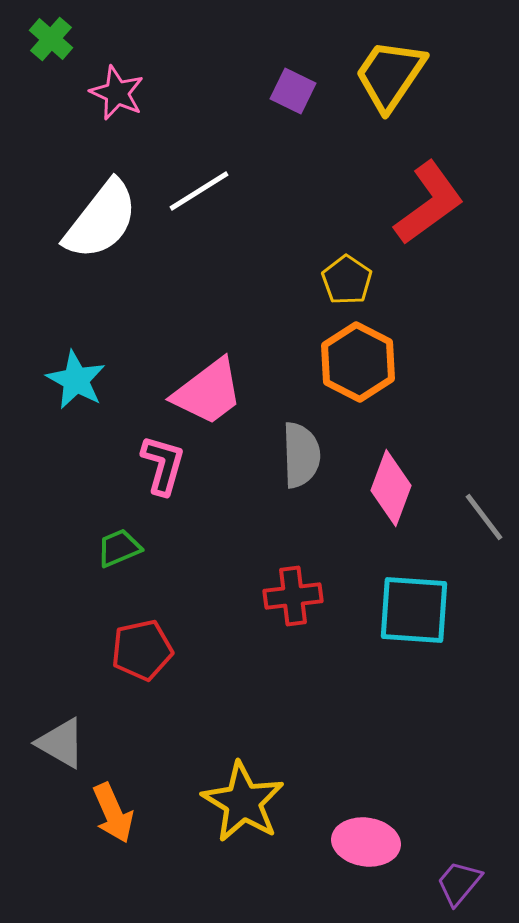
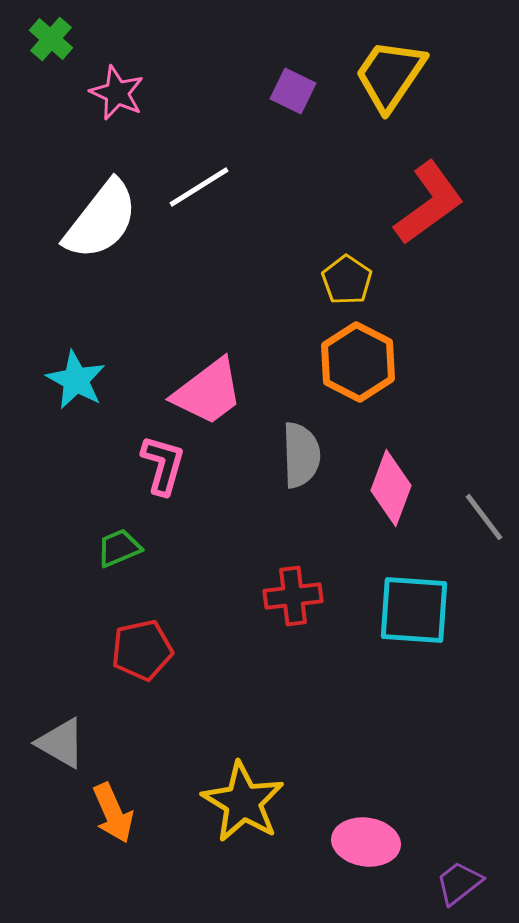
white line: moved 4 px up
purple trapezoid: rotated 12 degrees clockwise
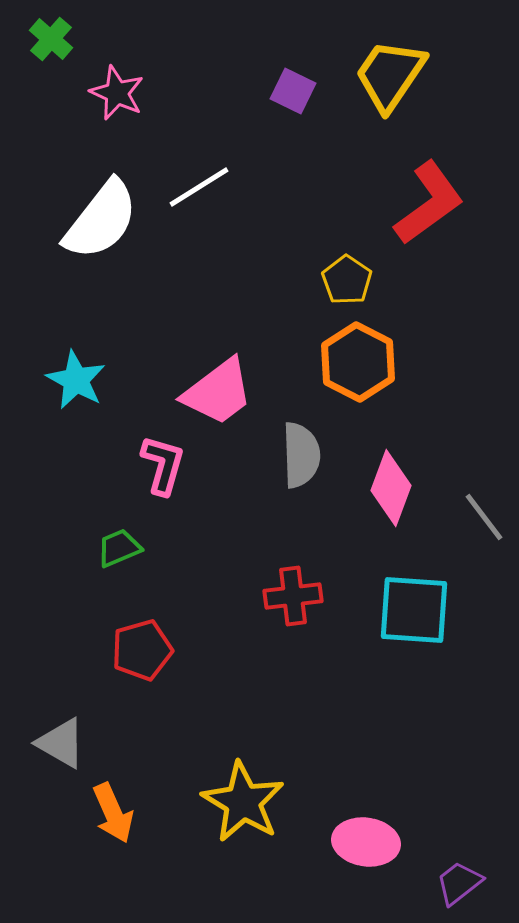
pink trapezoid: moved 10 px right
red pentagon: rotated 4 degrees counterclockwise
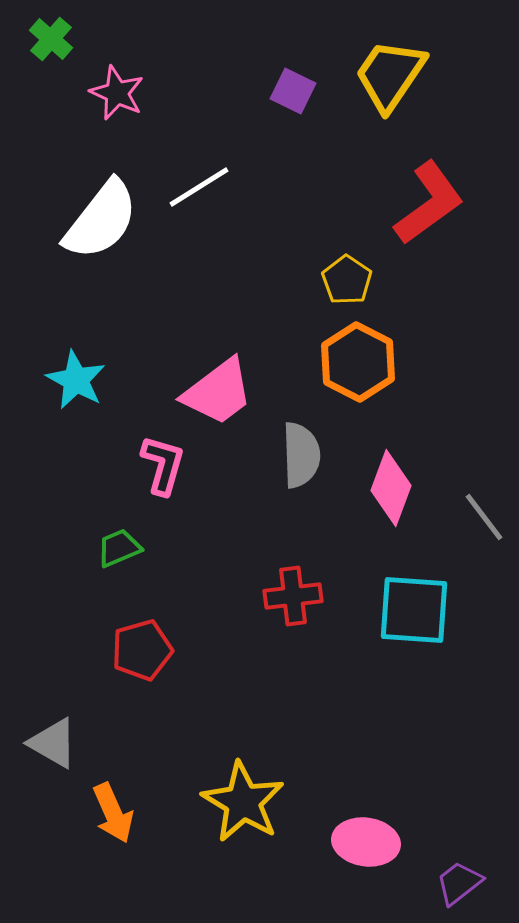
gray triangle: moved 8 px left
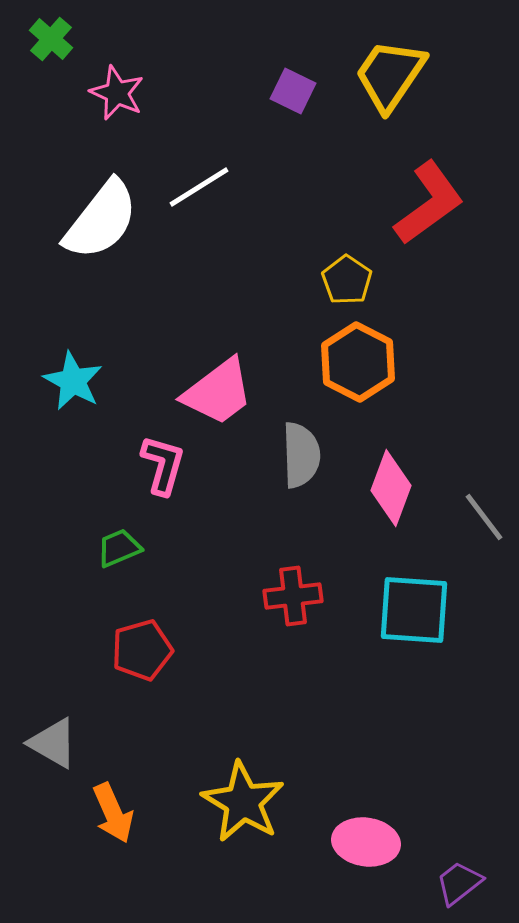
cyan star: moved 3 px left, 1 px down
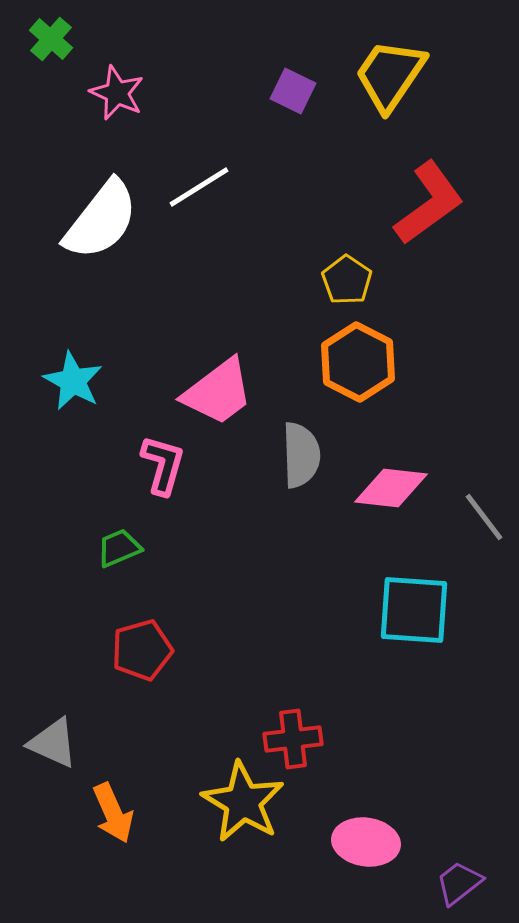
pink diamond: rotated 76 degrees clockwise
red cross: moved 143 px down
gray triangle: rotated 6 degrees counterclockwise
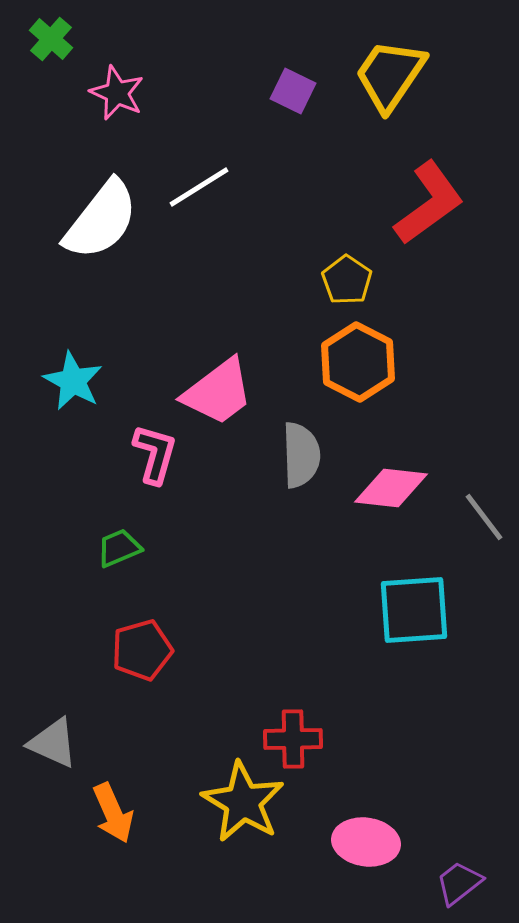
pink L-shape: moved 8 px left, 11 px up
cyan square: rotated 8 degrees counterclockwise
red cross: rotated 6 degrees clockwise
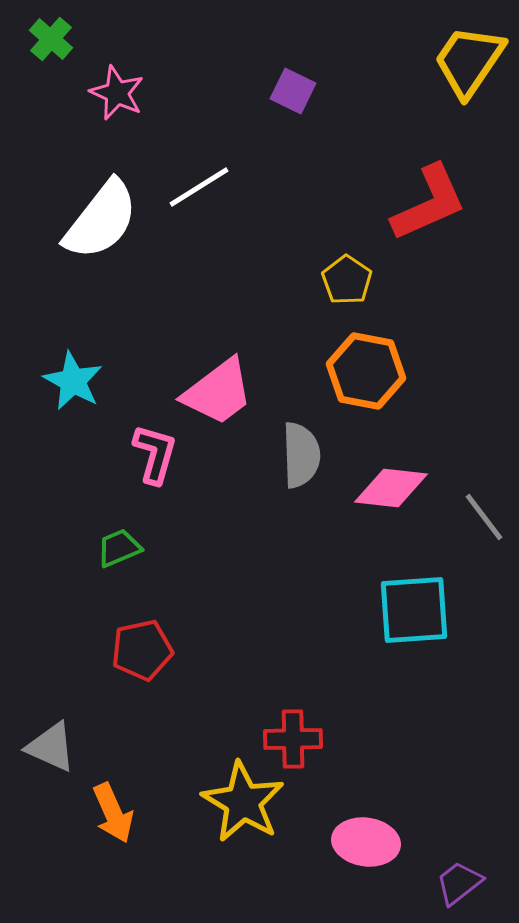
yellow trapezoid: moved 79 px right, 14 px up
red L-shape: rotated 12 degrees clockwise
orange hexagon: moved 8 px right, 9 px down; rotated 16 degrees counterclockwise
red pentagon: rotated 4 degrees clockwise
gray triangle: moved 2 px left, 4 px down
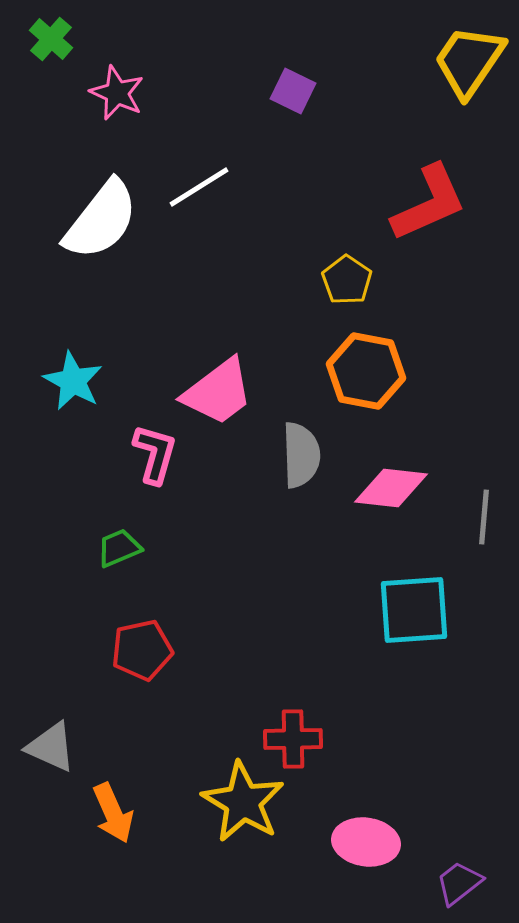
gray line: rotated 42 degrees clockwise
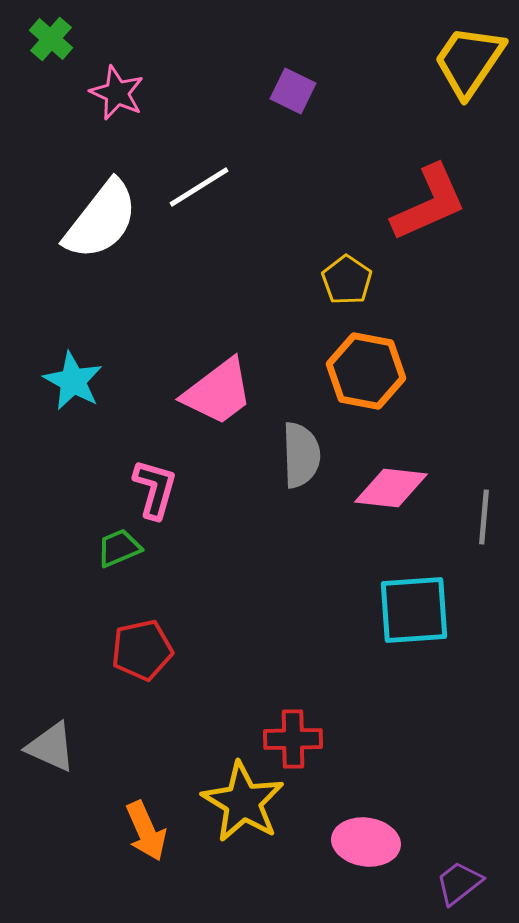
pink L-shape: moved 35 px down
orange arrow: moved 33 px right, 18 px down
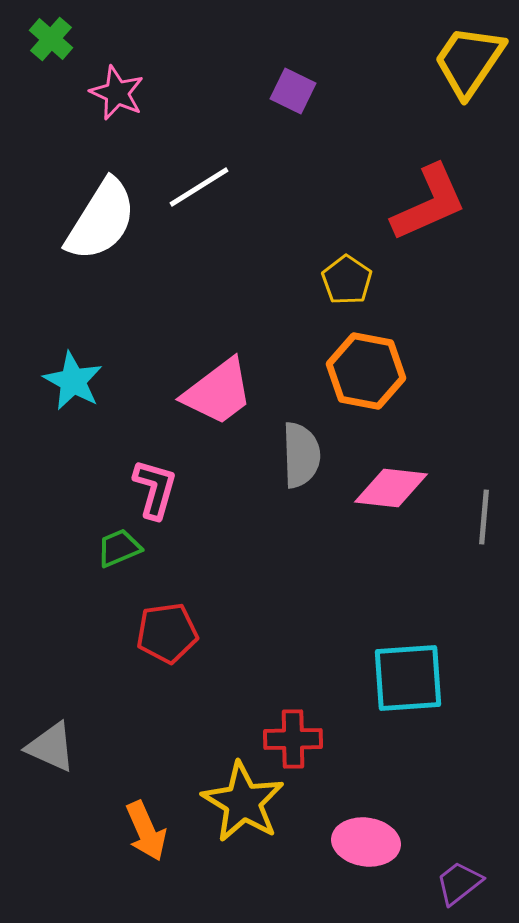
white semicircle: rotated 6 degrees counterclockwise
cyan square: moved 6 px left, 68 px down
red pentagon: moved 25 px right, 17 px up; rotated 4 degrees clockwise
